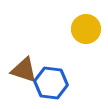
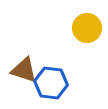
yellow circle: moved 1 px right, 1 px up
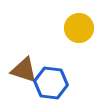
yellow circle: moved 8 px left
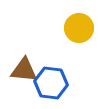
brown triangle: rotated 12 degrees counterclockwise
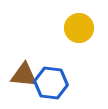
brown triangle: moved 5 px down
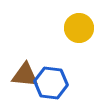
brown triangle: moved 1 px right
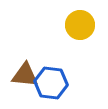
yellow circle: moved 1 px right, 3 px up
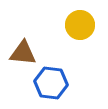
brown triangle: moved 2 px left, 22 px up
